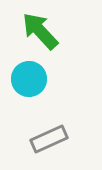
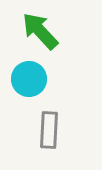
gray rectangle: moved 9 px up; rotated 63 degrees counterclockwise
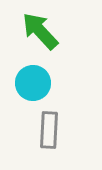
cyan circle: moved 4 px right, 4 px down
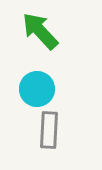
cyan circle: moved 4 px right, 6 px down
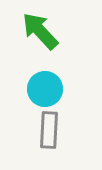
cyan circle: moved 8 px right
